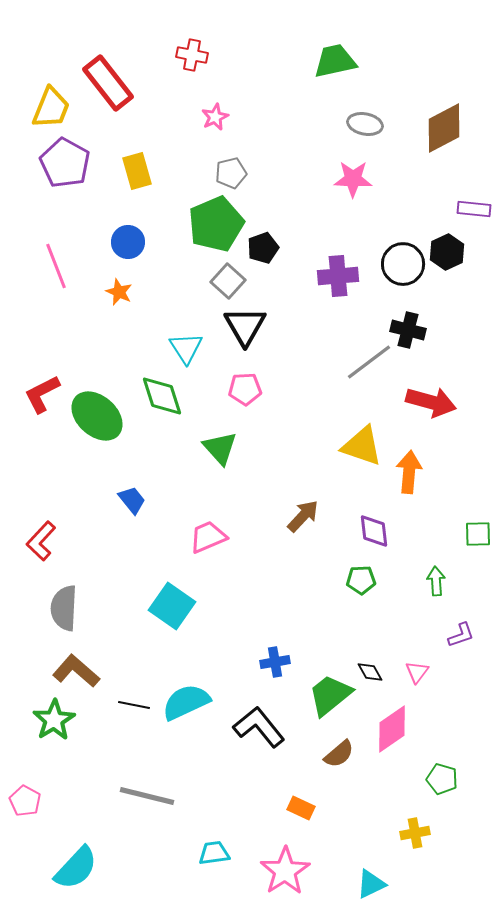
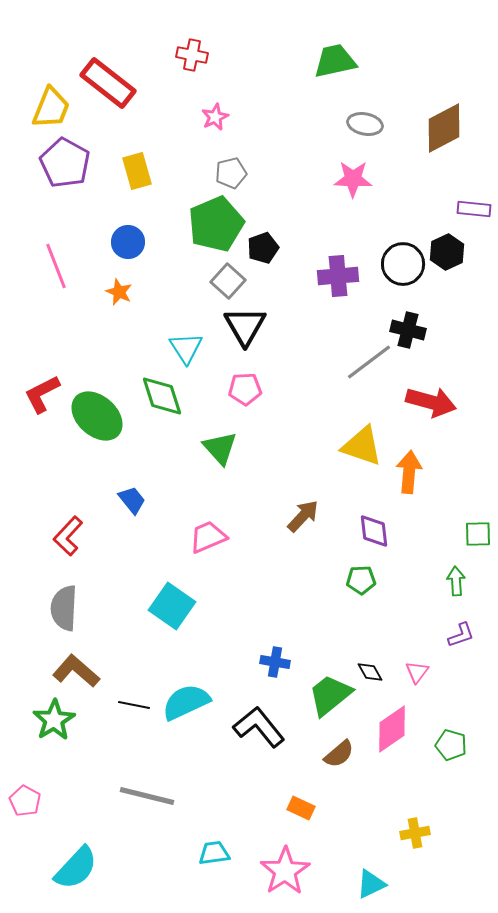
red rectangle at (108, 83): rotated 14 degrees counterclockwise
red L-shape at (41, 541): moved 27 px right, 5 px up
green arrow at (436, 581): moved 20 px right
blue cross at (275, 662): rotated 20 degrees clockwise
green pentagon at (442, 779): moved 9 px right, 34 px up
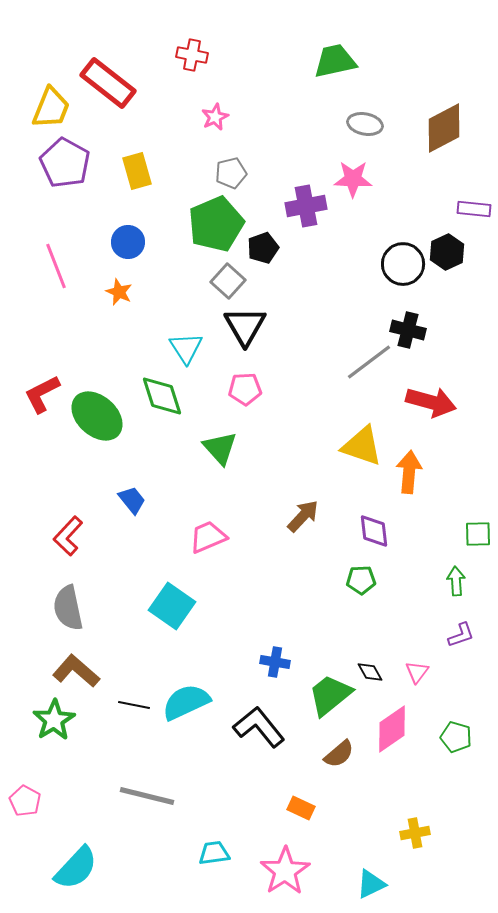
purple cross at (338, 276): moved 32 px left, 70 px up; rotated 6 degrees counterclockwise
gray semicircle at (64, 608): moved 4 px right; rotated 15 degrees counterclockwise
green pentagon at (451, 745): moved 5 px right, 8 px up
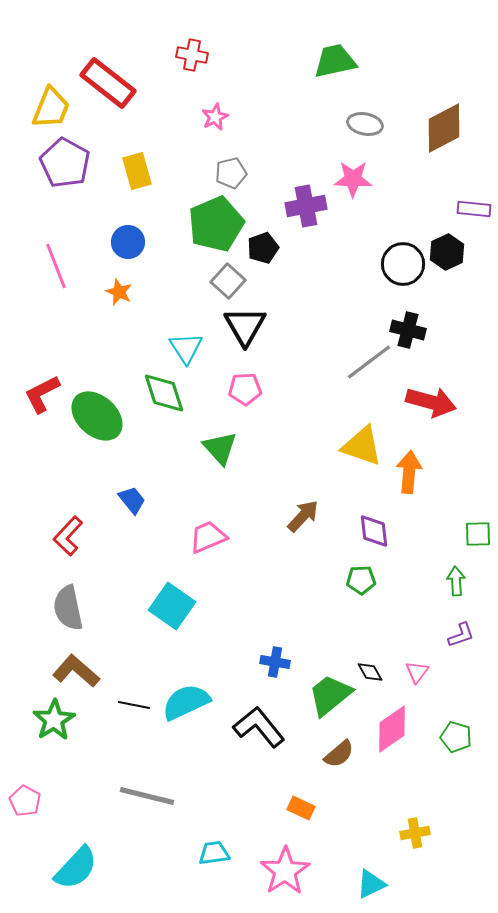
green diamond at (162, 396): moved 2 px right, 3 px up
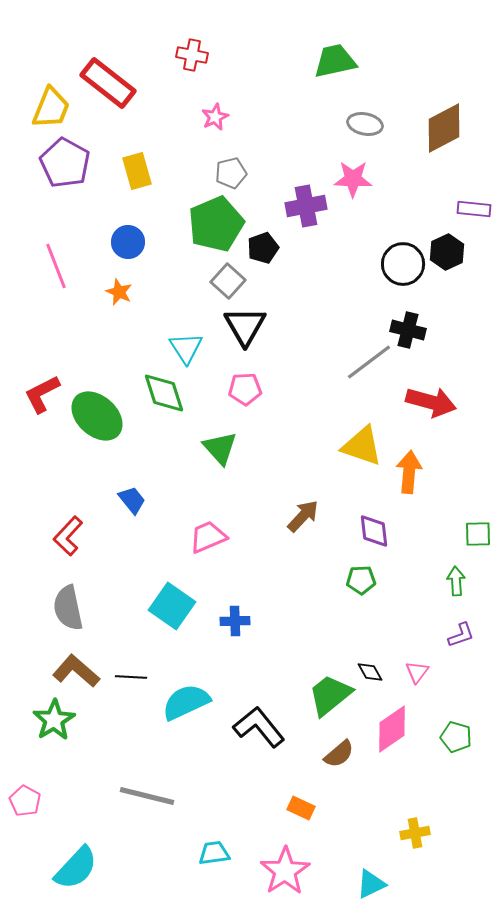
blue cross at (275, 662): moved 40 px left, 41 px up; rotated 12 degrees counterclockwise
black line at (134, 705): moved 3 px left, 28 px up; rotated 8 degrees counterclockwise
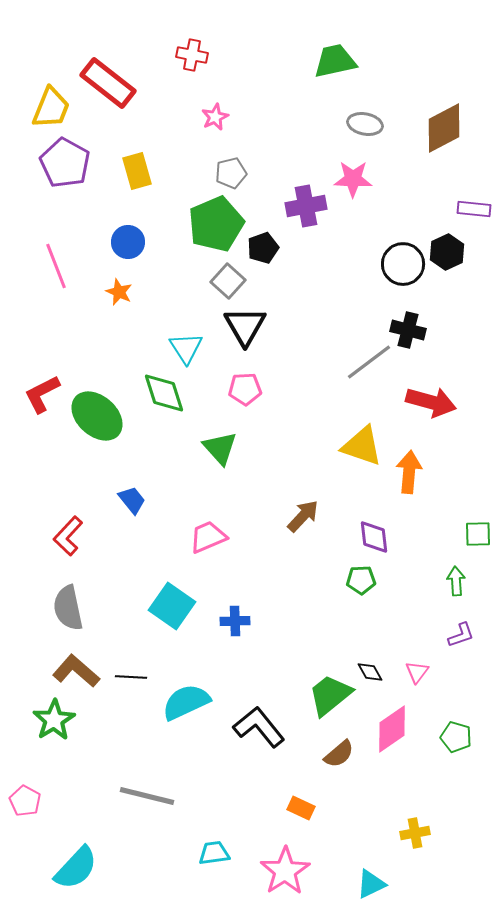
purple diamond at (374, 531): moved 6 px down
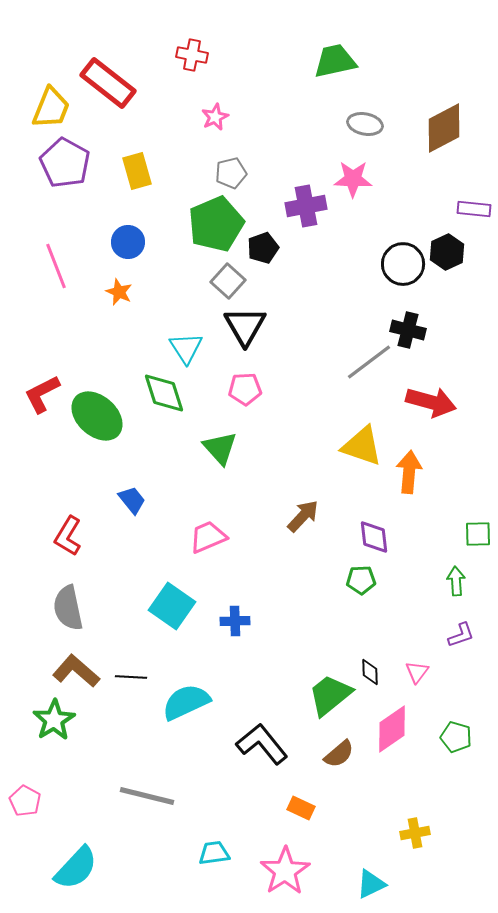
red L-shape at (68, 536): rotated 12 degrees counterclockwise
black diamond at (370, 672): rotated 28 degrees clockwise
black L-shape at (259, 727): moved 3 px right, 17 px down
